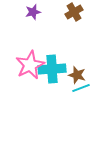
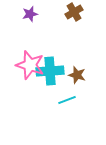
purple star: moved 3 px left, 2 px down
pink star: rotated 28 degrees counterclockwise
cyan cross: moved 2 px left, 2 px down
cyan line: moved 14 px left, 12 px down
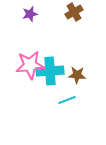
pink star: rotated 24 degrees counterclockwise
brown star: rotated 12 degrees counterclockwise
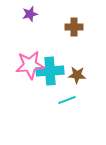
brown cross: moved 15 px down; rotated 30 degrees clockwise
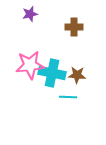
cyan cross: moved 2 px right, 2 px down; rotated 16 degrees clockwise
cyan line: moved 1 px right, 3 px up; rotated 24 degrees clockwise
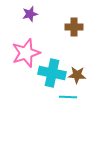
pink star: moved 4 px left, 12 px up; rotated 12 degrees counterclockwise
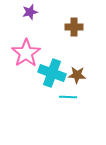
purple star: moved 2 px up
pink star: rotated 16 degrees counterclockwise
cyan cross: rotated 8 degrees clockwise
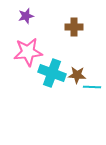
purple star: moved 4 px left, 4 px down
pink star: moved 2 px right, 1 px up; rotated 28 degrees clockwise
cyan line: moved 24 px right, 10 px up
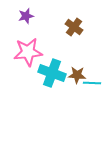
brown cross: rotated 36 degrees clockwise
cyan line: moved 4 px up
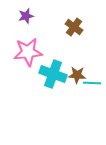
cyan cross: moved 1 px right, 1 px down
